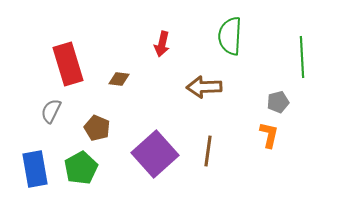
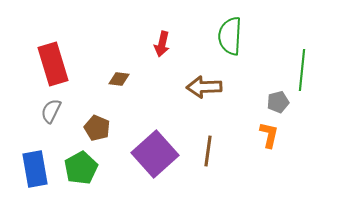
green line: moved 13 px down; rotated 9 degrees clockwise
red rectangle: moved 15 px left
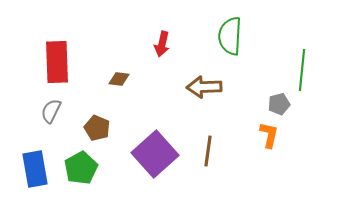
red rectangle: moved 4 px right, 2 px up; rotated 15 degrees clockwise
gray pentagon: moved 1 px right, 2 px down
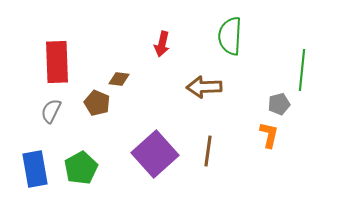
brown pentagon: moved 25 px up
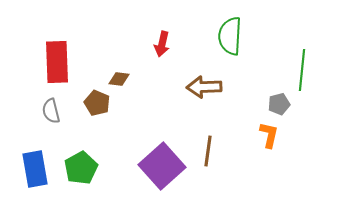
gray semicircle: rotated 40 degrees counterclockwise
purple square: moved 7 px right, 12 px down
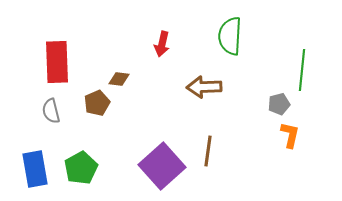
brown pentagon: rotated 25 degrees clockwise
orange L-shape: moved 21 px right
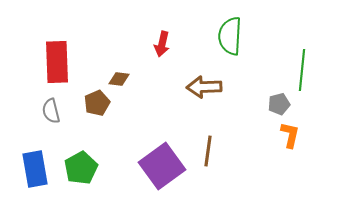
purple square: rotated 6 degrees clockwise
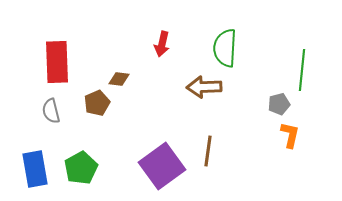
green semicircle: moved 5 px left, 12 px down
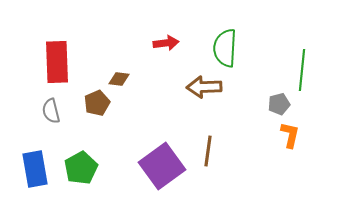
red arrow: moved 4 px right, 1 px up; rotated 110 degrees counterclockwise
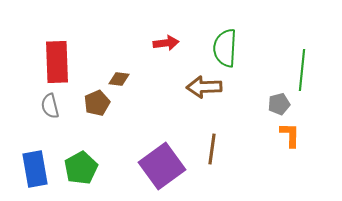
gray semicircle: moved 1 px left, 5 px up
orange L-shape: rotated 12 degrees counterclockwise
brown line: moved 4 px right, 2 px up
